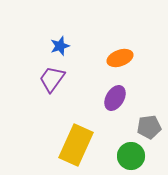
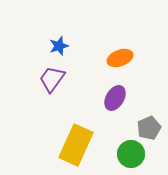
blue star: moved 1 px left
gray pentagon: moved 1 px down; rotated 15 degrees counterclockwise
green circle: moved 2 px up
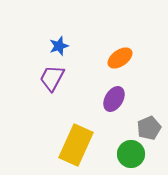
orange ellipse: rotated 15 degrees counterclockwise
purple trapezoid: moved 1 px up; rotated 8 degrees counterclockwise
purple ellipse: moved 1 px left, 1 px down
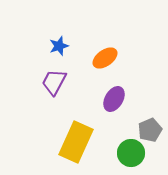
orange ellipse: moved 15 px left
purple trapezoid: moved 2 px right, 4 px down
gray pentagon: moved 1 px right, 2 px down
yellow rectangle: moved 3 px up
green circle: moved 1 px up
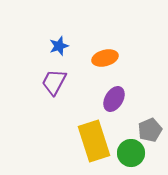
orange ellipse: rotated 20 degrees clockwise
yellow rectangle: moved 18 px right, 1 px up; rotated 42 degrees counterclockwise
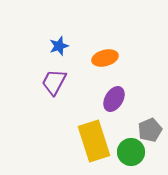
green circle: moved 1 px up
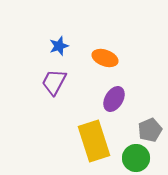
orange ellipse: rotated 35 degrees clockwise
green circle: moved 5 px right, 6 px down
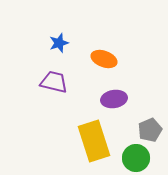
blue star: moved 3 px up
orange ellipse: moved 1 px left, 1 px down
purple trapezoid: rotated 76 degrees clockwise
purple ellipse: rotated 50 degrees clockwise
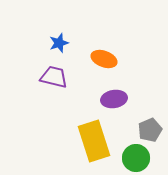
purple trapezoid: moved 5 px up
